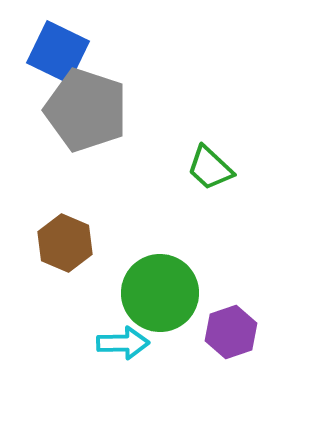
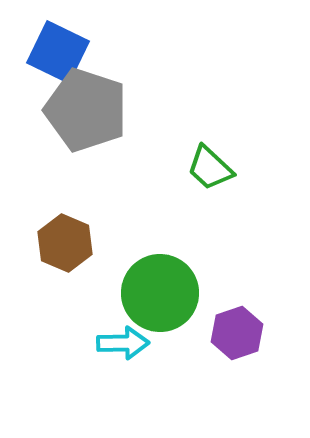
purple hexagon: moved 6 px right, 1 px down
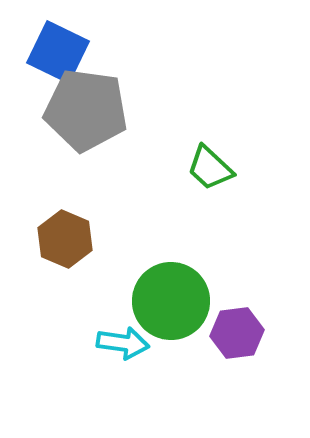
gray pentagon: rotated 10 degrees counterclockwise
brown hexagon: moved 4 px up
green circle: moved 11 px right, 8 px down
purple hexagon: rotated 12 degrees clockwise
cyan arrow: rotated 9 degrees clockwise
